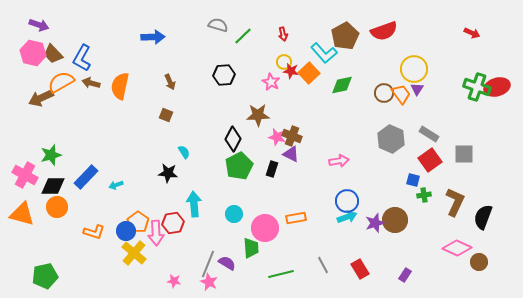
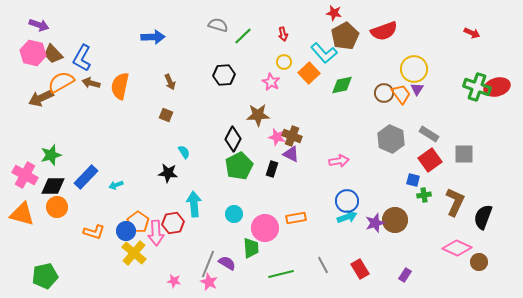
red star at (291, 71): moved 43 px right, 58 px up
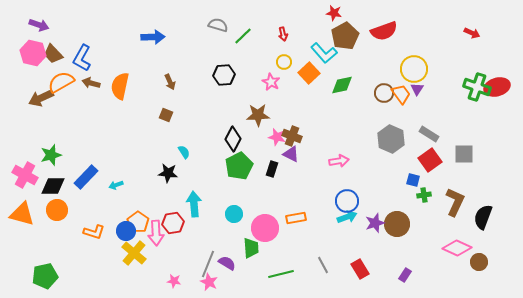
orange circle at (57, 207): moved 3 px down
brown circle at (395, 220): moved 2 px right, 4 px down
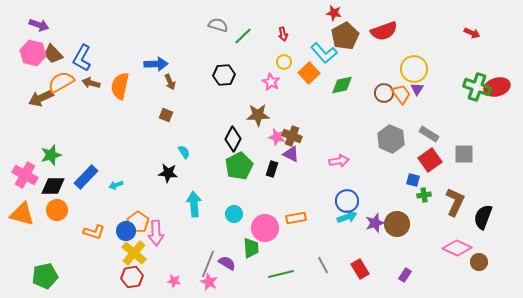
blue arrow at (153, 37): moved 3 px right, 27 px down
red hexagon at (173, 223): moved 41 px left, 54 px down
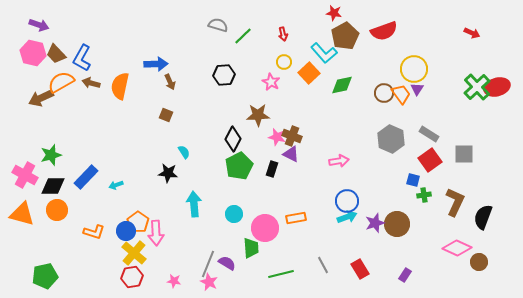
brown trapezoid at (53, 54): moved 3 px right
green cross at (477, 87): rotated 28 degrees clockwise
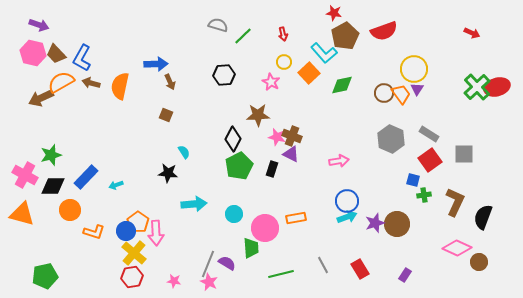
cyan arrow at (194, 204): rotated 90 degrees clockwise
orange circle at (57, 210): moved 13 px right
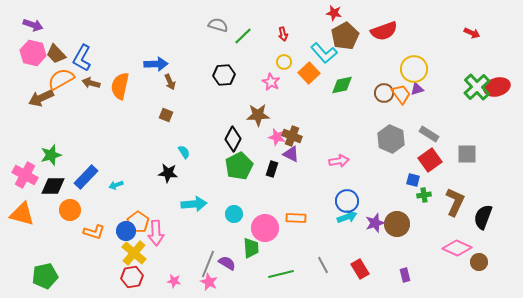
purple arrow at (39, 25): moved 6 px left
orange semicircle at (61, 82): moved 3 px up
purple triangle at (417, 89): rotated 40 degrees clockwise
gray square at (464, 154): moved 3 px right
orange rectangle at (296, 218): rotated 12 degrees clockwise
purple rectangle at (405, 275): rotated 48 degrees counterclockwise
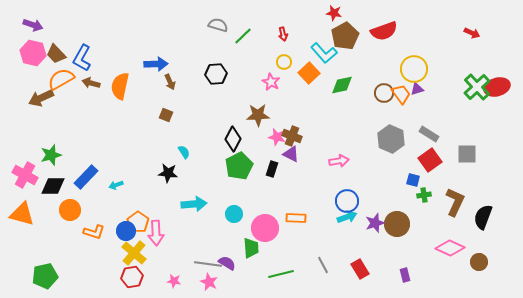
black hexagon at (224, 75): moved 8 px left, 1 px up
pink diamond at (457, 248): moved 7 px left
gray line at (208, 264): rotated 76 degrees clockwise
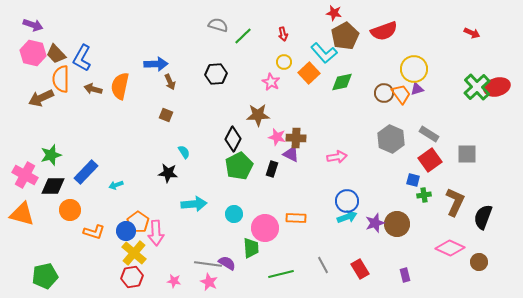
orange semicircle at (61, 79): rotated 60 degrees counterclockwise
brown arrow at (91, 83): moved 2 px right, 6 px down
green diamond at (342, 85): moved 3 px up
brown cross at (292, 136): moved 4 px right, 2 px down; rotated 18 degrees counterclockwise
pink arrow at (339, 161): moved 2 px left, 4 px up
blue rectangle at (86, 177): moved 5 px up
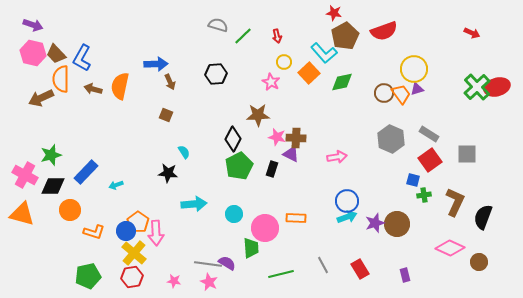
red arrow at (283, 34): moved 6 px left, 2 px down
green pentagon at (45, 276): moved 43 px right
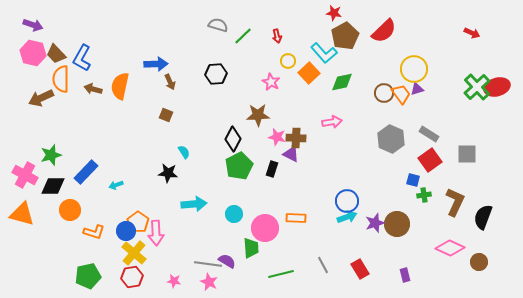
red semicircle at (384, 31): rotated 24 degrees counterclockwise
yellow circle at (284, 62): moved 4 px right, 1 px up
pink arrow at (337, 157): moved 5 px left, 35 px up
purple semicircle at (227, 263): moved 2 px up
